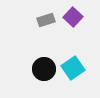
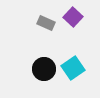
gray rectangle: moved 3 px down; rotated 42 degrees clockwise
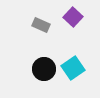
gray rectangle: moved 5 px left, 2 px down
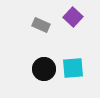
cyan square: rotated 30 degrees clockwise
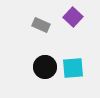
black circle: moved 1 px right, 2 px up
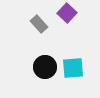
purple square: moved 6 px left, 4 px up
gray rectangle: moved 2 px left, 1 px up; rotated 24 degrees clockwise
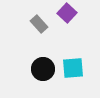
black circle: moved 2 px left, 2 px down
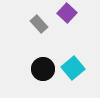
cyan square: rotated 35 degrees counterclockwise
